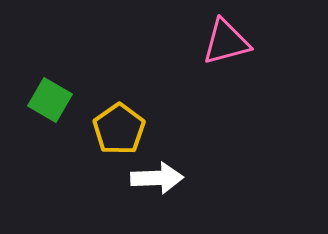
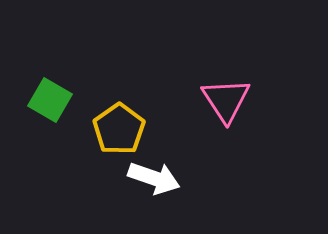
pink triangle: moved 58 px down; rotated 48 degrees counterclockwise
white arrow: moved 3 px left; rotated 21 degrees clockwise
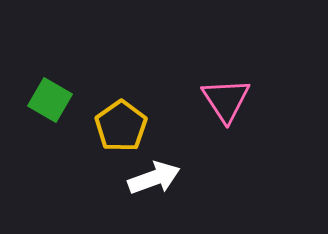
yellow pentagon: moved 2 px right, 3 px up
white arrow: rotated 39 degrees counterclockwise
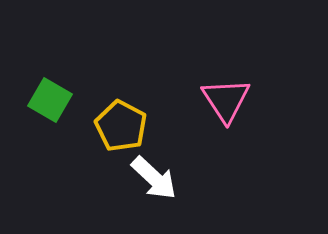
yellow pentagon: rotated 9 degrees counterclockwise
white arrow: rotated 63 degrees clockwise
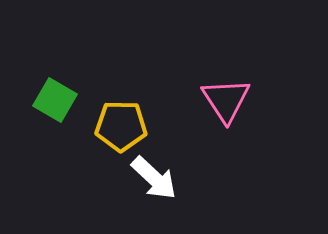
green square: moved 5 px right
yellow pentagon: rotated 27 degrees counterclockwise
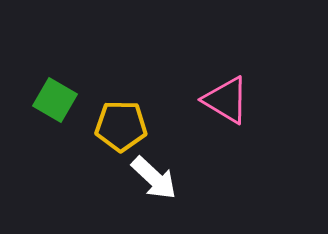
pink triangle: rotated 26 degrees counterclockwise
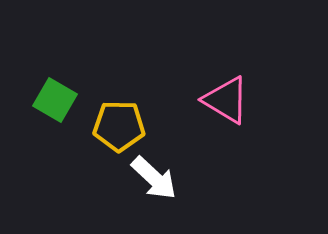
yellow pentagon: moved 2 px left
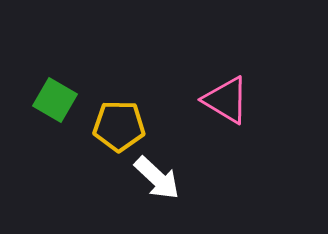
white arrow: moved 3 px right
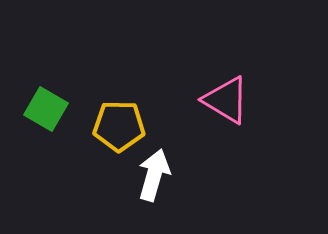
green square: moved 9 px left, 9 px down
white arrow: moved 3 px left, 3 px up; rotated 117 degrees counterclockwise
